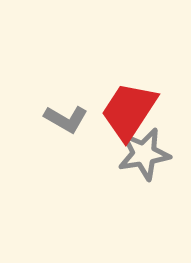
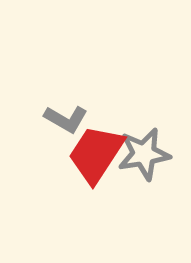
red trapezoid: moved 33 px left, 43 px down
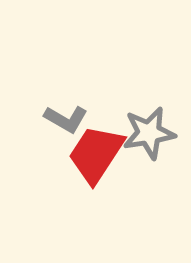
gray star: moved 5 px right, 21 px up
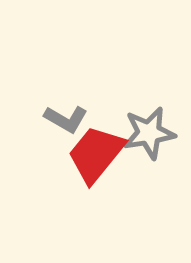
red trapezoid: rotated 6 degrees clockwise
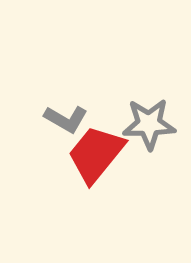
gray star: moved 9 px up; rotated 8 degrees clockwise
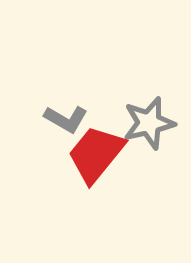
gray star: moved 1 px up; rotated 12 degrees counterclockwise
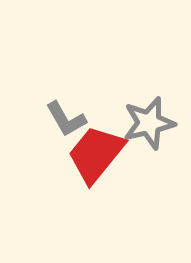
gray L-shape: rotated 30 degrees clockwise
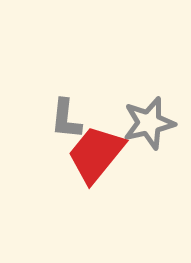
gray L-shape: rotated 36 degrees clockwise
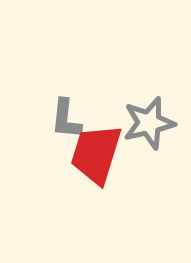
red trapezoid: rotated 22 degrees counterclockwise
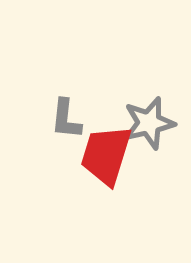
red trapezoid: moved 10 px right, 1 px down
